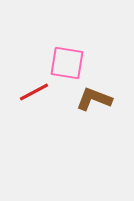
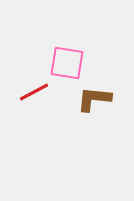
brown L-shape: rotated 15 degrees counterclockwise
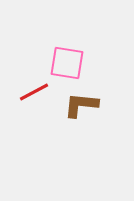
brown L-shape: moved 13 px left, 6 px down
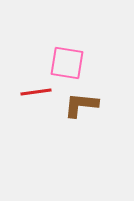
red line: moved 2 px right; rotated 20 degrees clockwise
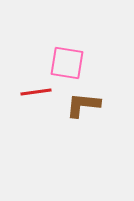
brown L-shape: moved 2 px right
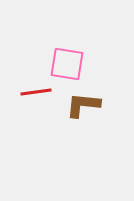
pink square: moved 1 px down
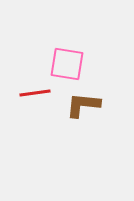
red line: moved 1 px left, 1 px down
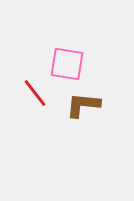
red line: rotated 60 degrees clockwise
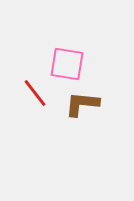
brown L-shape: moved 1 px left, 1 px up
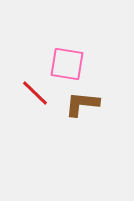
red line: rotated 8 degrees counterclockwise
